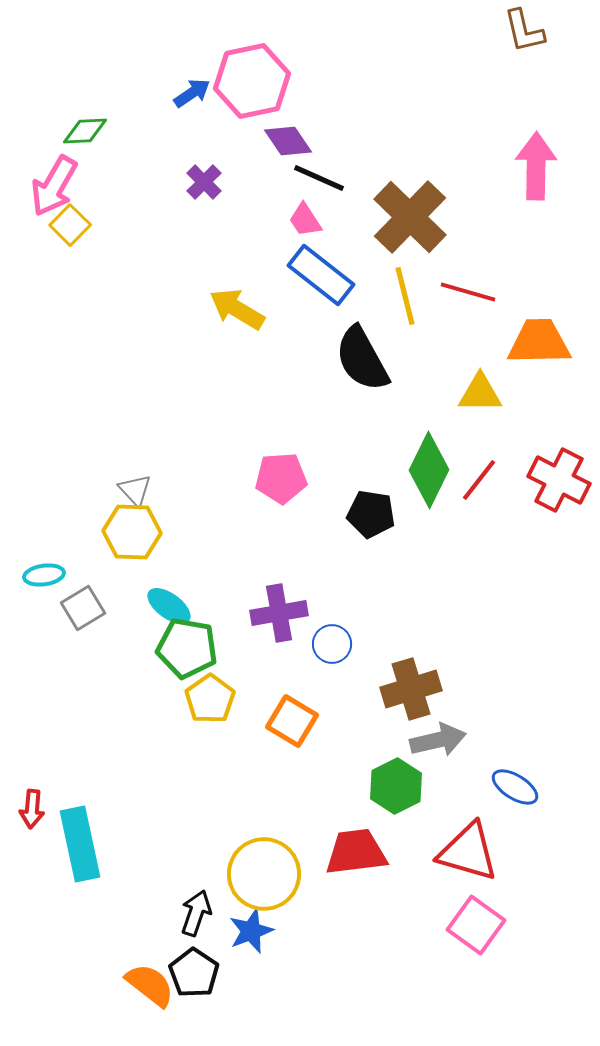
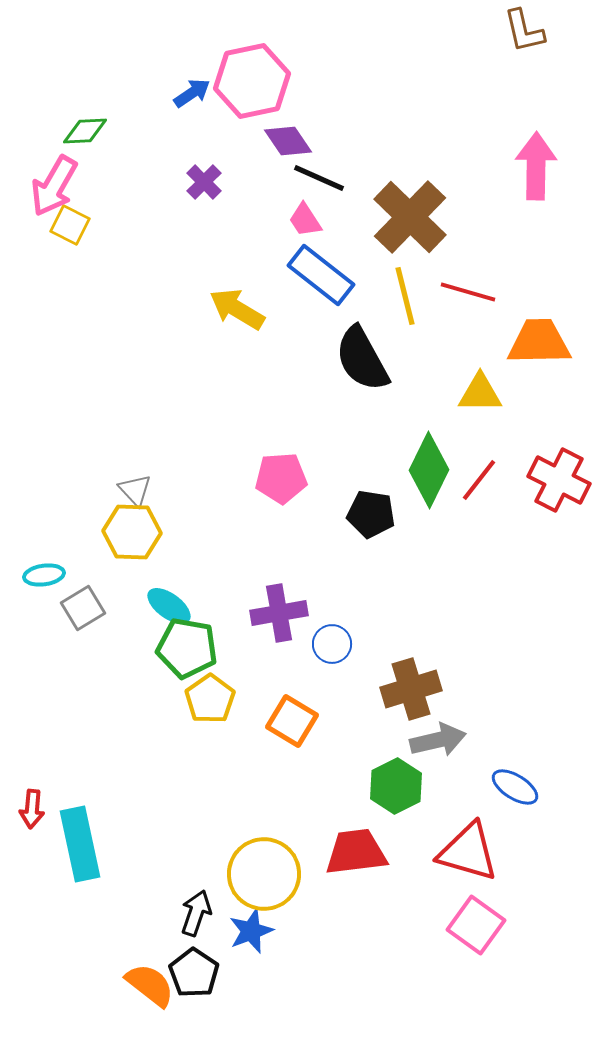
yellow square at (70, 225): rotated 18 degrees counterclockwise
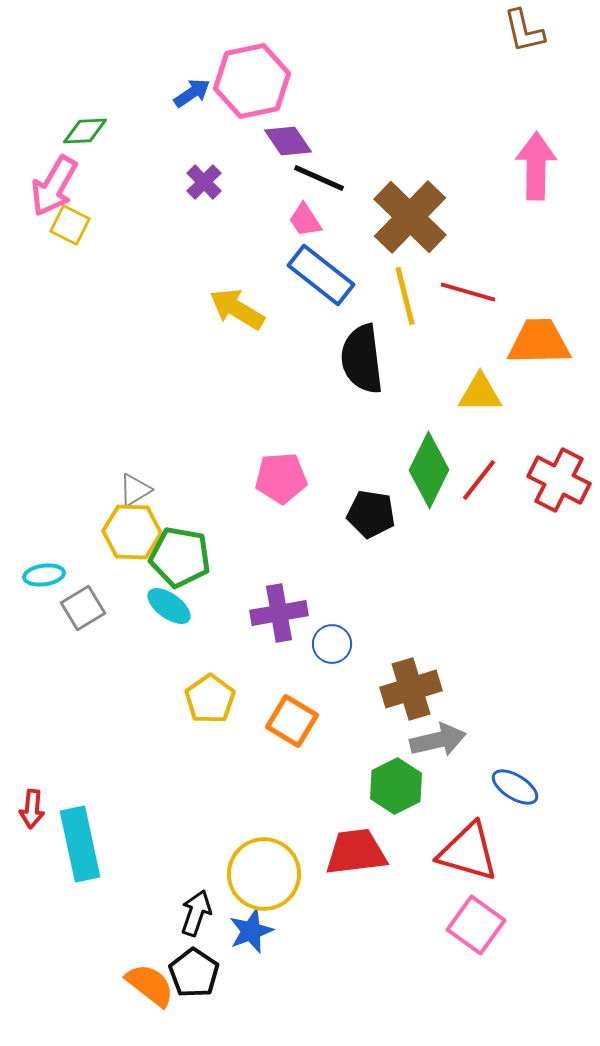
black semicircle at (362, 359): rotated 22 degrees clockwise
gray triangle at (135, 490): rotated 42 degrees clockwise
green pentagon at (187, 648): moved 7 px left, 91 px up
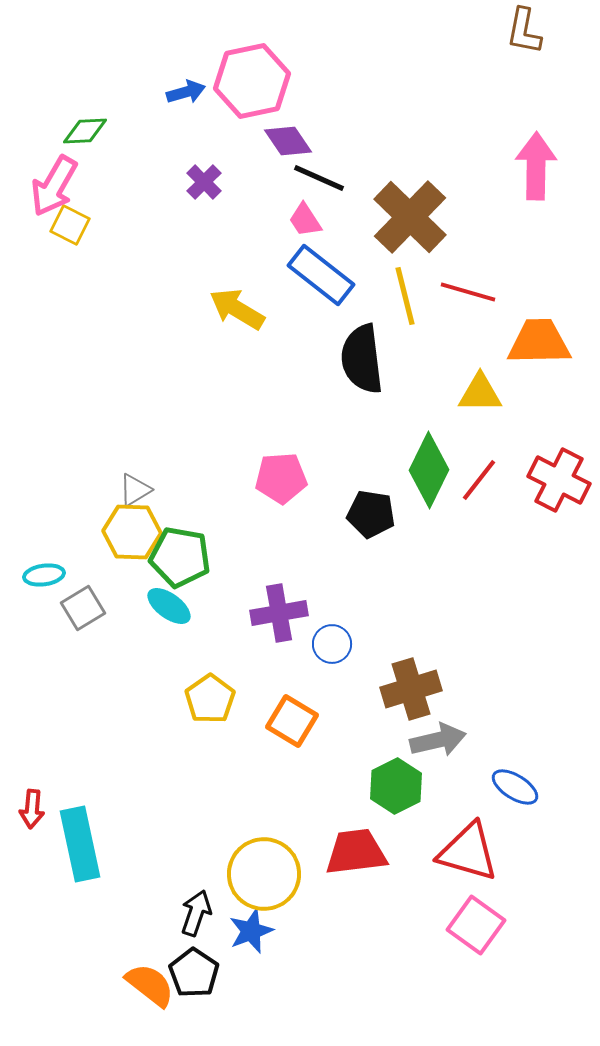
brown L-shape at (524, 31): rotated 24 degrees clockwise
blue arrow at (192, 93): moved 6 px left, 1 px up; rotated 18 degrees clockwise
